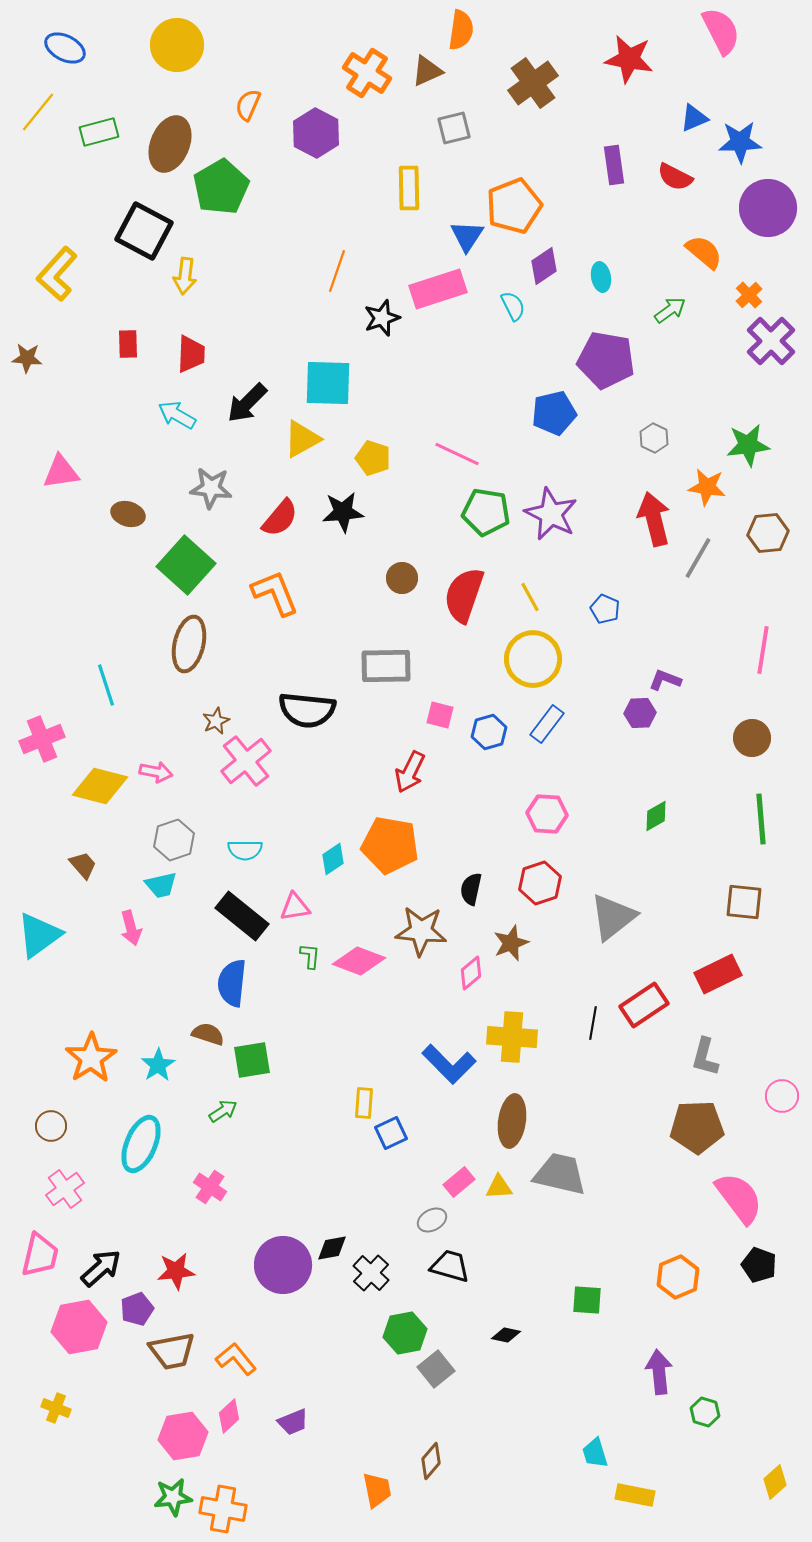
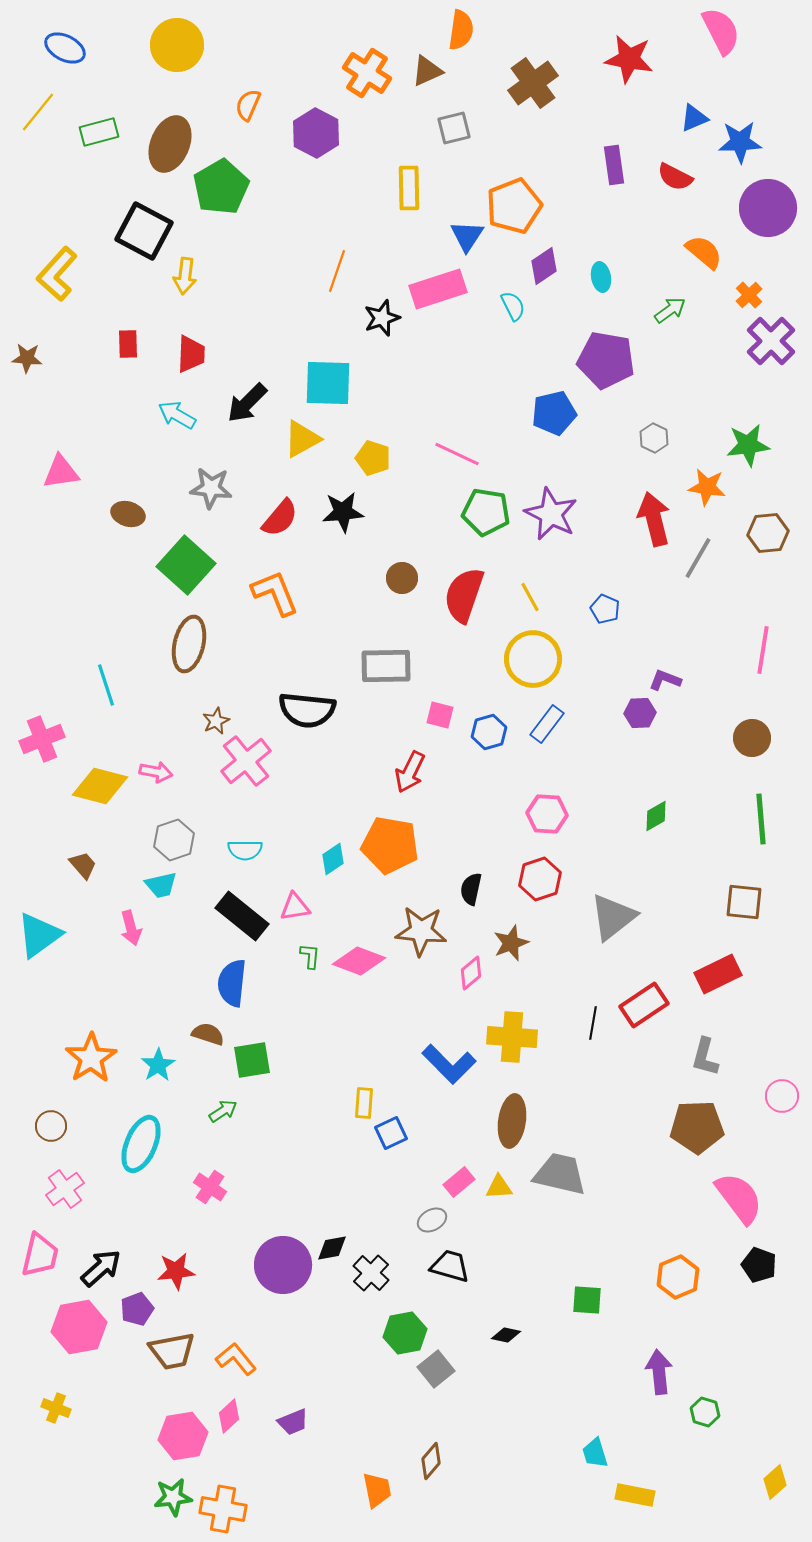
red hexagon at (540, 883): moved 4 px up
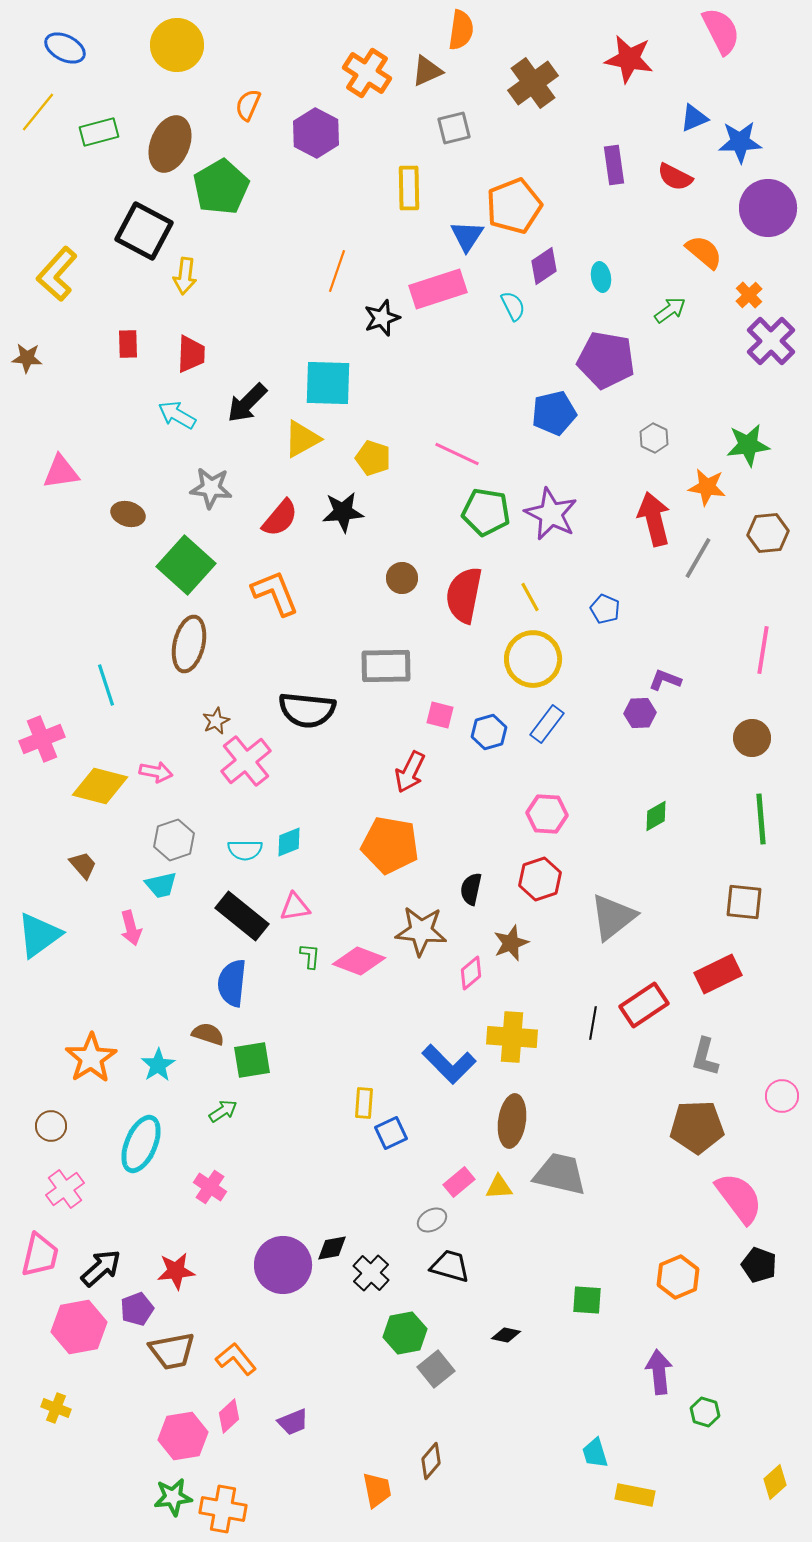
red semicircle at (464, 595): rotated 8 degrees counterclockwise
cyan diamond at (333, 859): moved 44 px left, 17 px up; rotated 12 degrees clockwise
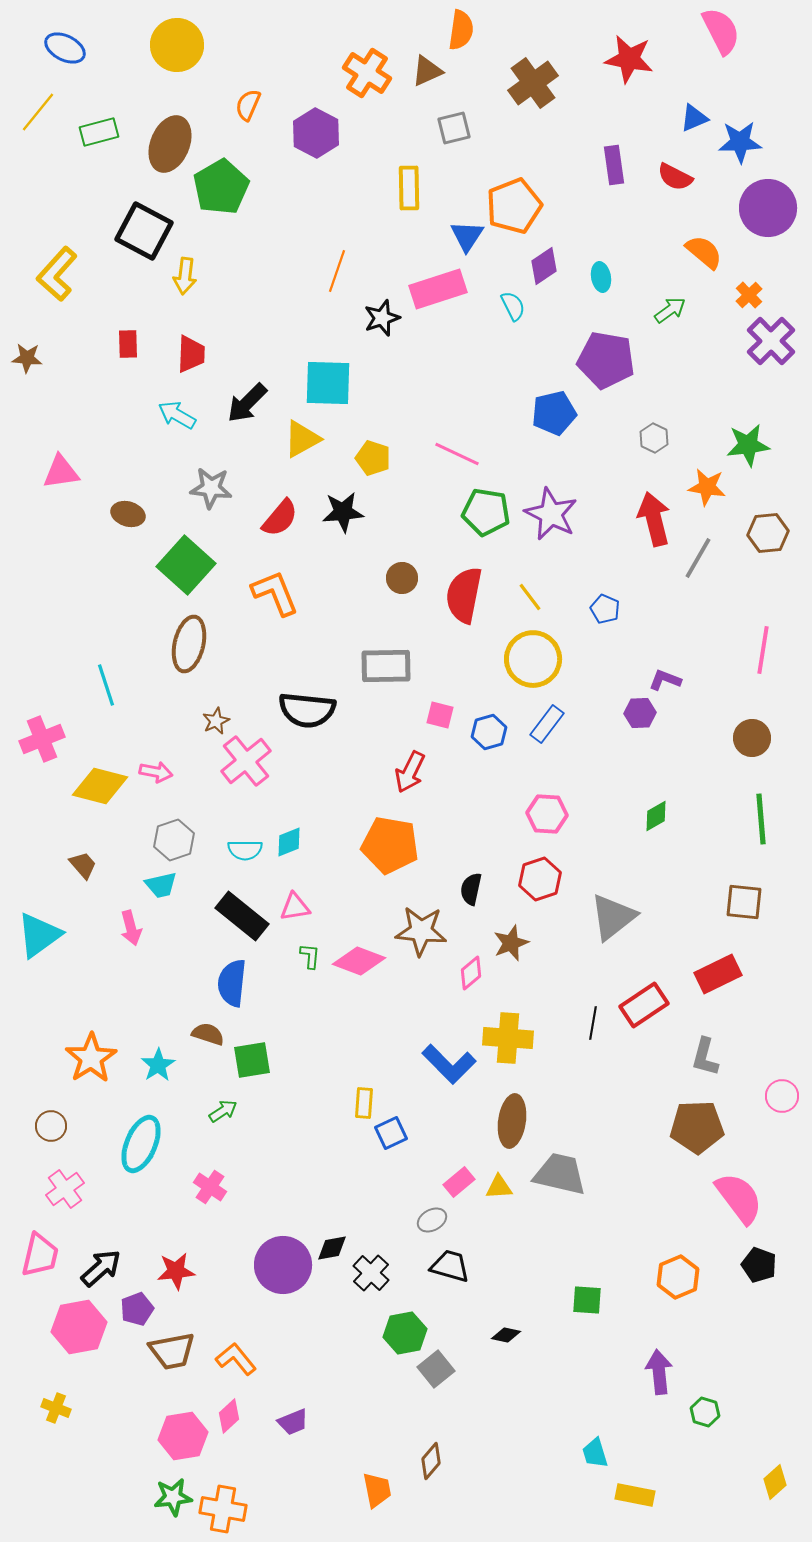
yellow line at (530, 597): rotated 8 degrees counterclockwise
yellow cross at (512, 1037): moved 4 px left, 1 px down
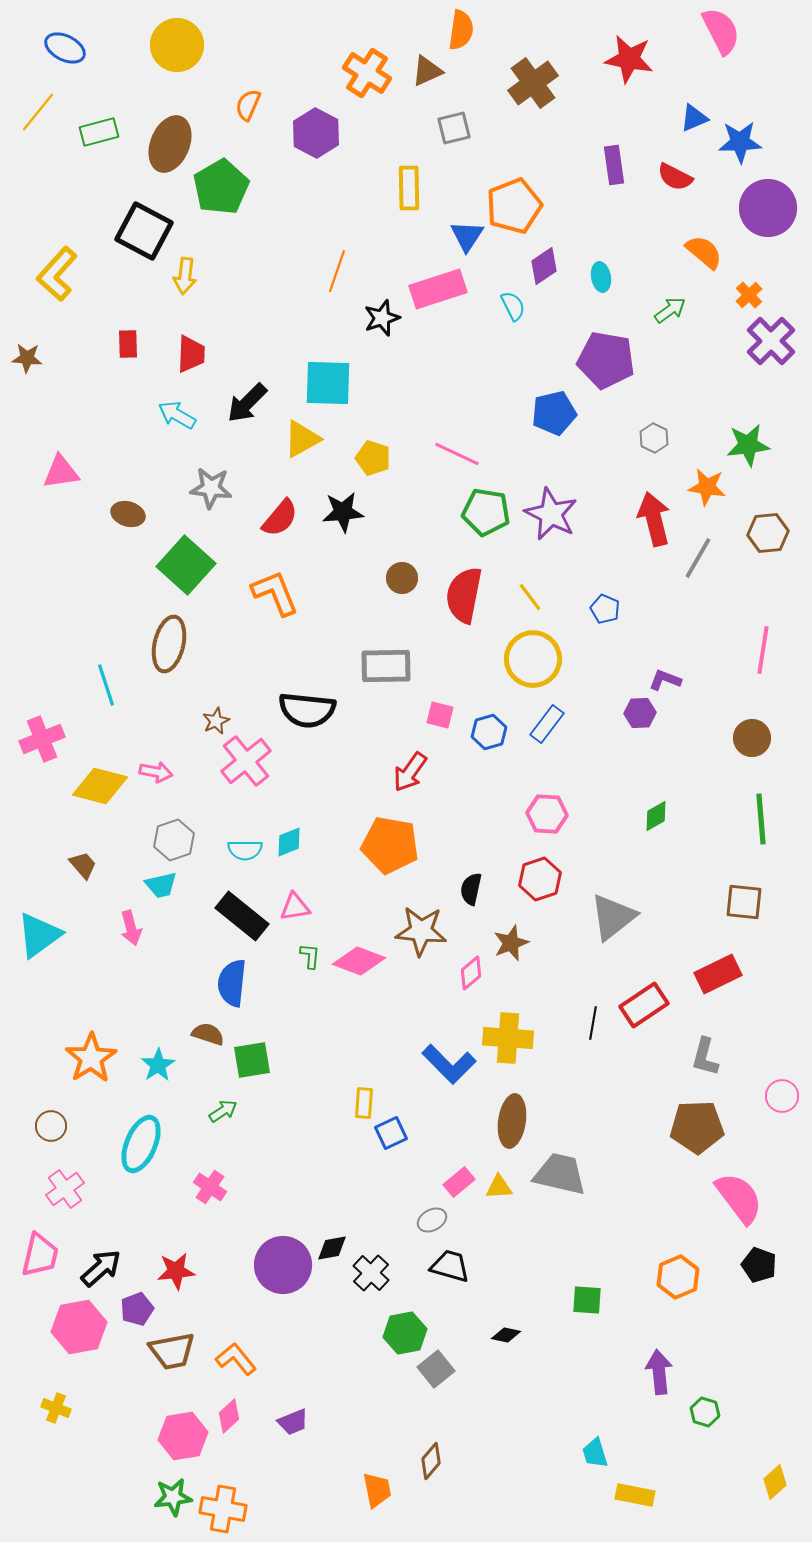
brown ellipse at (189, 644): moved 20 px left
red arrow at (410, 772): rotated 9 degrees clockwise
